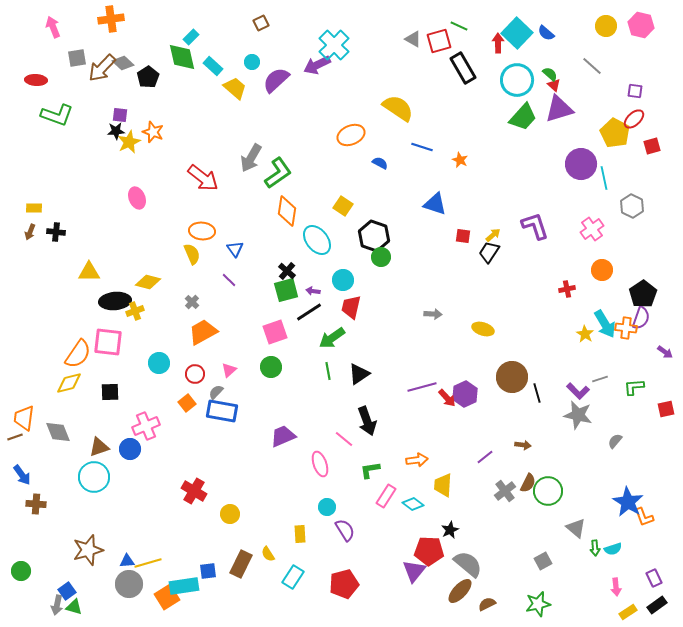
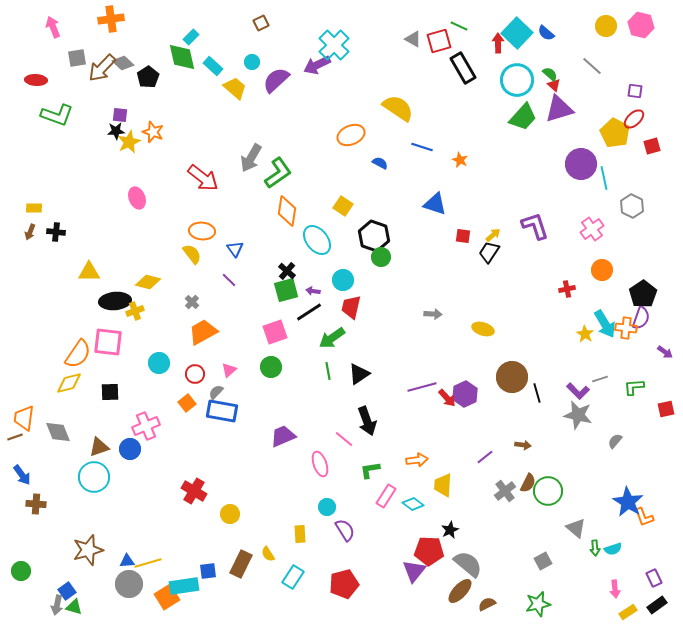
yellow semicircle at (192, 254): rotated 15 degrees counterclockwise
pink arrow at (616, 587): moved 1 px left, 2 px down
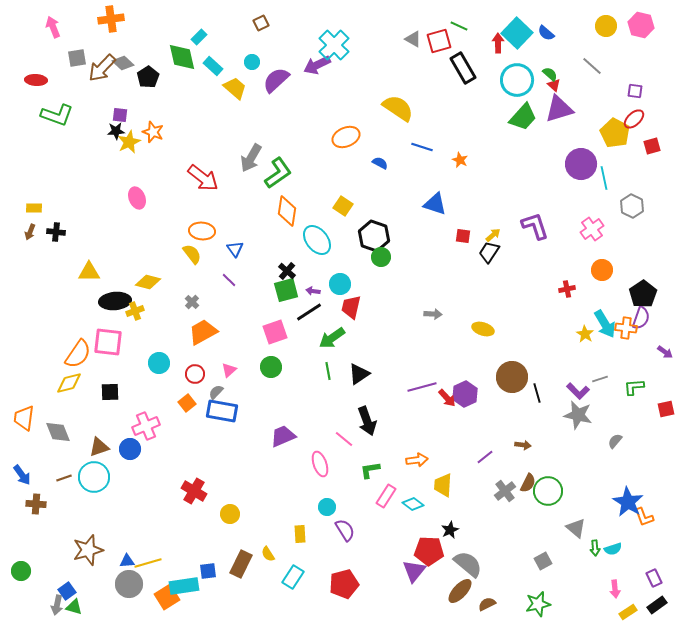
cyan rectangle at (191, 37): moved 8 px right
orange ellipse at (351, 135): moved 5 px left, 2 px down
cyan circle at (343, 280): moved 3 px left, 4 px down
brown line at (15, 437): moved 49 px right, 41 px down
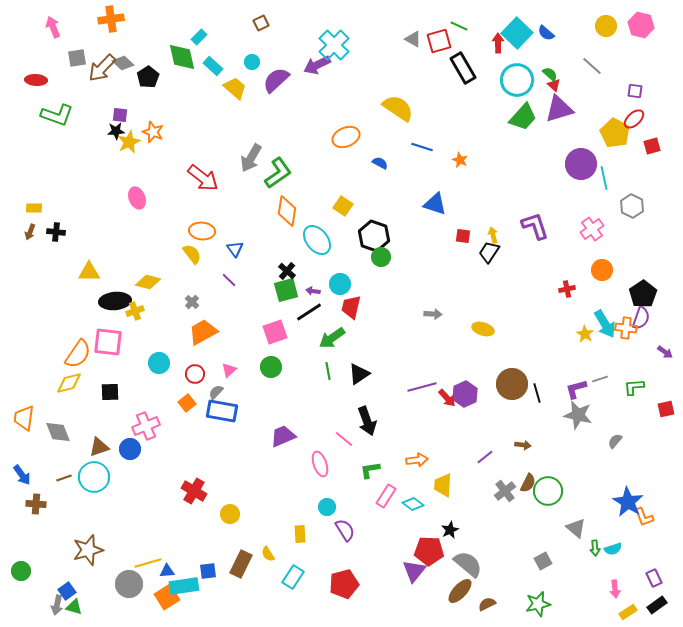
yellow arrow at (493, 235): rotated 63 degrees counterclockwise
brown circle at (512, 377): moved 7 px down
purple L-shape at (578, 391): moved 2 px left, 2 px up; rotated 120 degrees clockwise
blue triangle at (127, 561): moved 40 px right, 10 px down
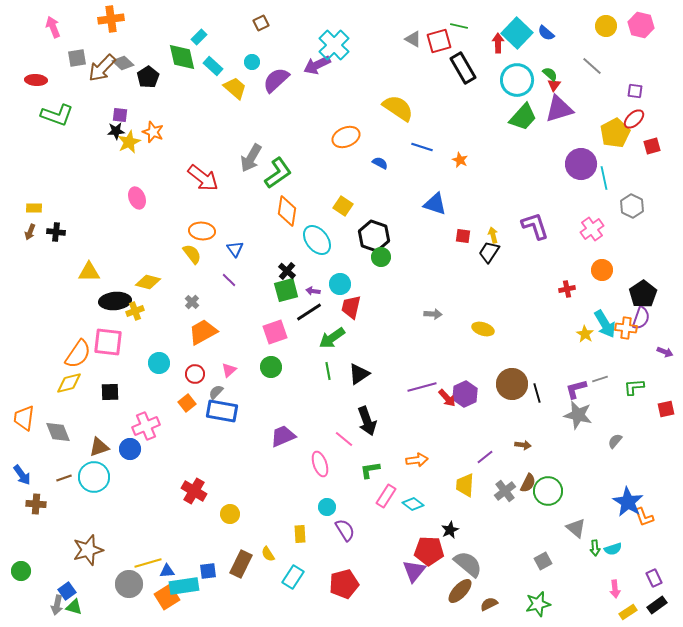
green line at (459, 26): rotated 12 degrees counterclockwise
red triangle at (554, 85): rotated 24 degrees clockwise
yellow pentagon at (615, 133): rotated 16 degrees clockwise
purple arrow at (665, 352): rotated 14 degrees counterclockwise
yellow trapezoid at (443, 485): moved 22 px right
brown semicircle at (487, 604): moved 2 px right
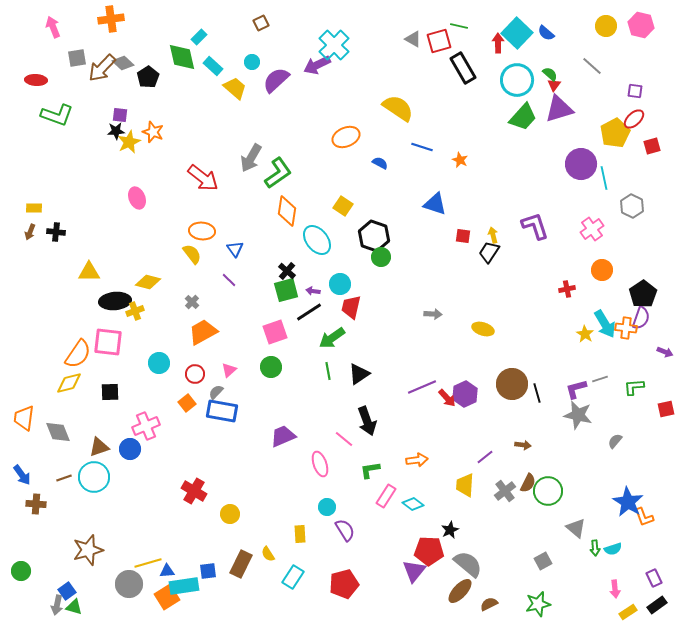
purple line at (422, 387): rotated 8 degrees counterclockwise
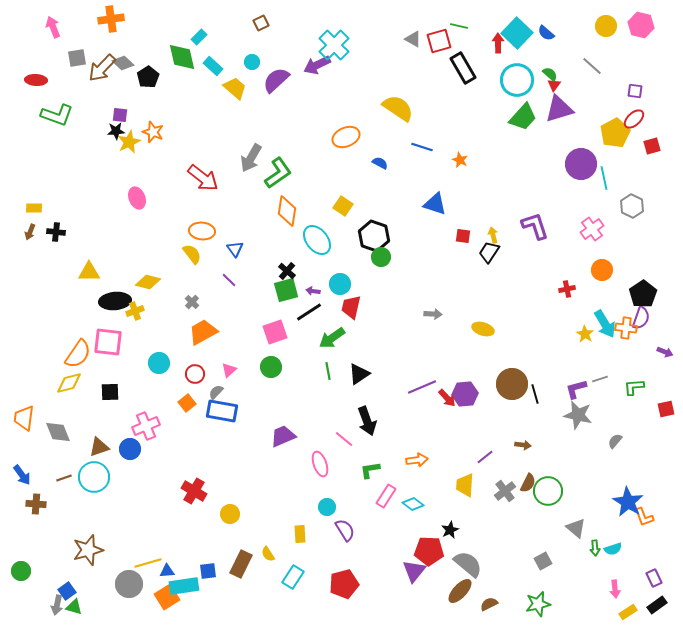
black line at (537, 393): moved 2 px left, 1 px down
purple hexagon at (465, 394): rotated 20 degrees clockwise
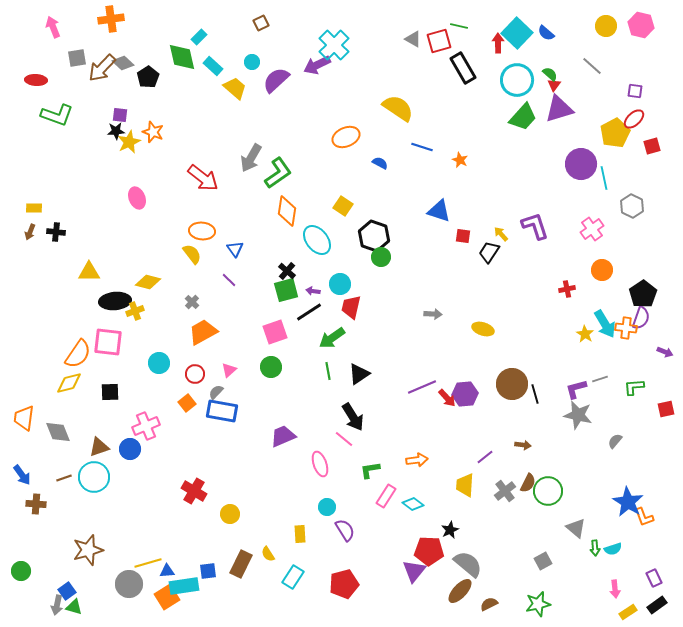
blue triangle at (435, 204): moved 4 px right, 7 px down
yellow arrow at (493, 235): moved 8 px right, 1 px up; rotated 28 degrees counterclockwise
black arrow at (367, 421): moved 14 px left, 4 px up; rotated 12 degrees counterclockwise
